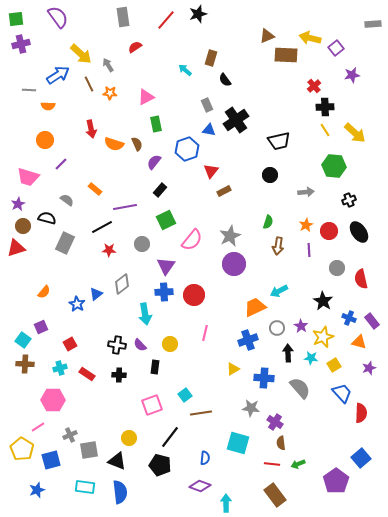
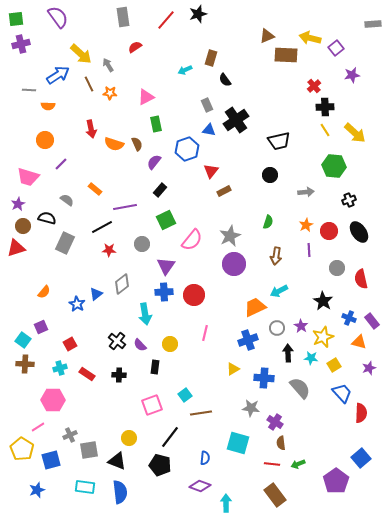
cyan arrow at (185, 70): rotated 64 degrees counterclockwise
brown arrow at (278, 246): moved 2 px left, 10 px down
black cross at (117, 345): moved 4 px up; rotated 30 degrees clockwise
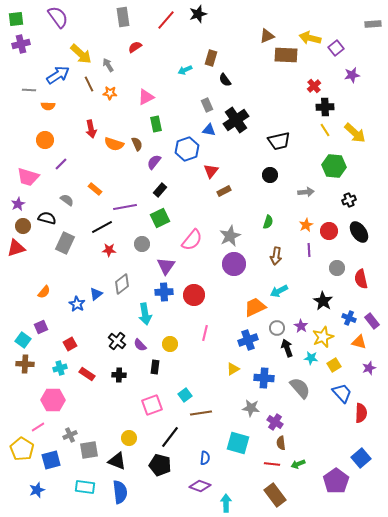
green square at (166, 220): moved 6 px left, 2 px up
black arrow at (288, 353): moved 1 px left, 5 px up; rotated 18 degrees counterclockwise
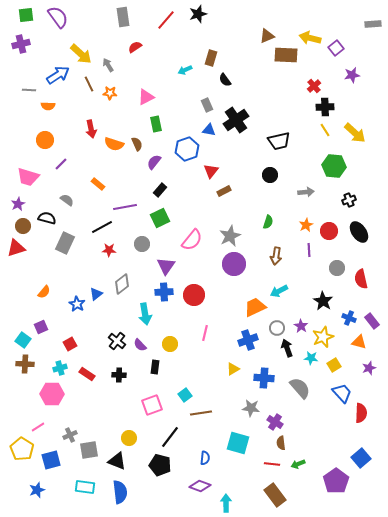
green square at (16, 19): moved 10 px right, 4 px up
orange rectangle at (95, 189): moved 3 px right, 5 px up
pink hexagon at (53, 400): moved 1 px left, 6 px up
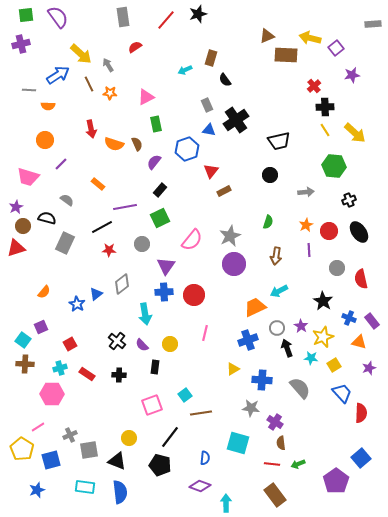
purple star at (18, 204): moved 2 px left, 3 px down
purple semicircle at (140, 345): moved 2 px right
blue cross at (264, 378): moved 2 px left, 2 px down
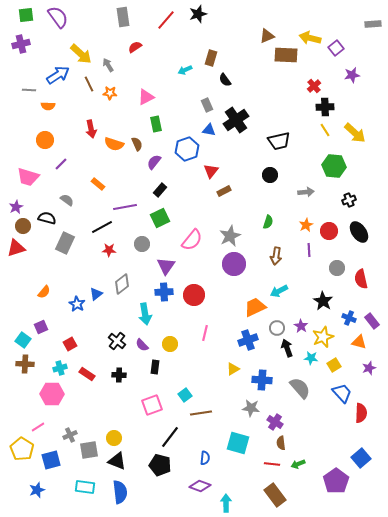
yellow circle at (129, 438): moved 15 px left
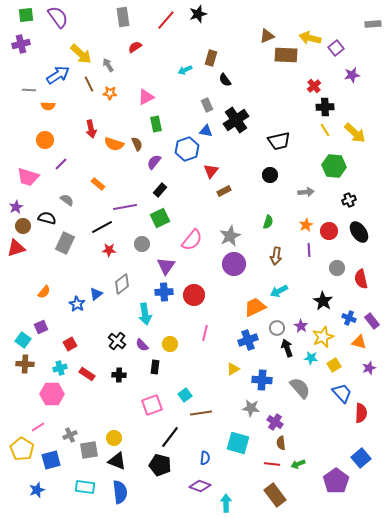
blue triangle at (209, 130): moved 3 px left, 1 px down
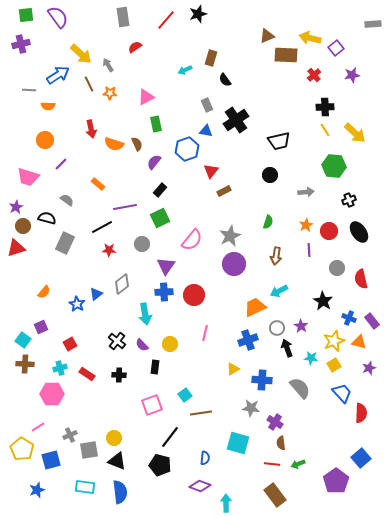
red cross at (314, 86): moved 11 px up
yellow star at (323, 337): moved 11 px right, 4 px down
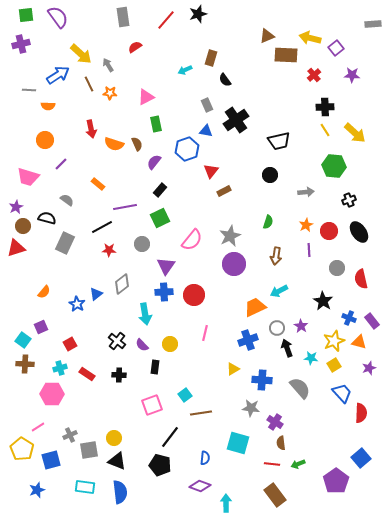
purple star at (352, 75): rotated 14 degrees clockwise
